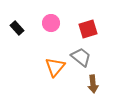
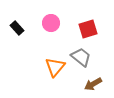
brown arrow: rotated 66 degrees clockwise
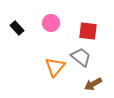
red square: moved 2 px down; rotated 24 degrees clockwise
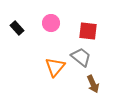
brown arrow: rotated 84 degrees counterclockwise
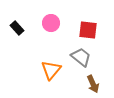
red square: moved 1 px up
orange triangle: moved 4 px left, 3 px down
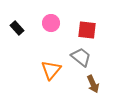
red square: moved 1 px left
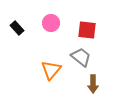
brown arrow: rotated 24 degrees clockwise
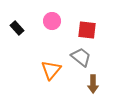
pink circle: moved 1 px right, 2 px up
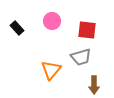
gray trapezoid: rotated 125 degrees clockwise
brown arrow: moved 1 px right, 1 px down
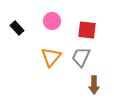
gray trapezoid: rotated 130 degrees clockwise
orange triangle: moved 13 px up
